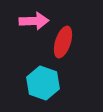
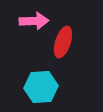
cyan hexagon: moved 2 px left, 4 px down; rotated 24 degrees counterclockwise
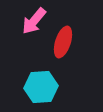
pink arrow: rotated 132 degrees clockwise
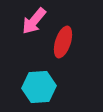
cyan hexagon: moved 2 px left
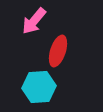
red ellipse: moved 5 px left, 9 px down
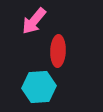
red ellipse: rotated 16 degrees counterclockwise
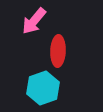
cyan hexagon: moved 4 px right, 1 px down; rotated 16 degrees counterclockwise
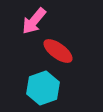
red ellipse: rotated 56 degrees counterclockwise
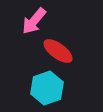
cyan hexagon: moved 4 px right
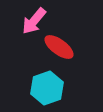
red ellipse: moved 1 px right, 4 px up
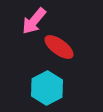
cyan hexagon: rotated 8 degrees counterclockwise
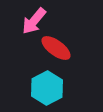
red ellipse: moved 3 px left, 1 px down
